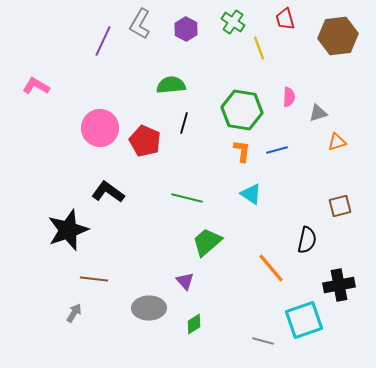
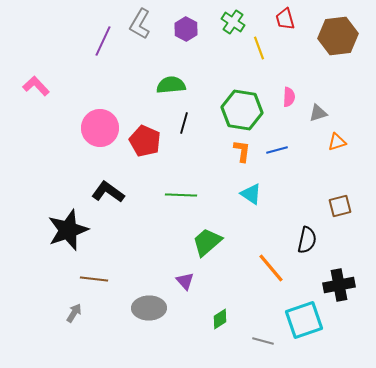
pink L-shape: rotated 16 degrees clockwise
green line: moved 6 px left, 3 px up; rotated 12 degrees counterclockwise
green diamond: moved 26 px right, 5 px up
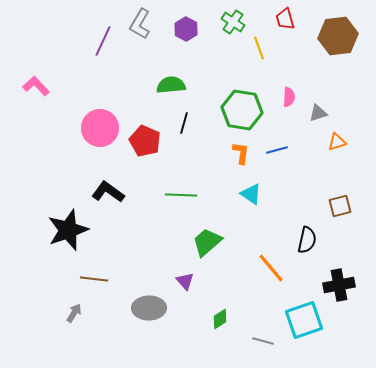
orange L-shape: moved 1 px left, 2 px down
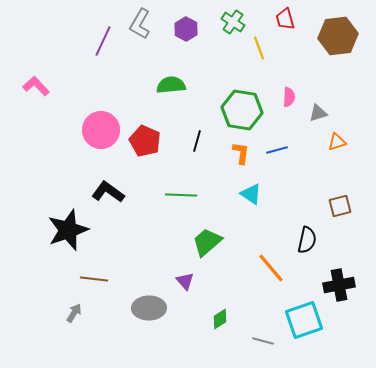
black line: moved 13 px right, 18 px down
pink circle: moved 1 px right, 2 px down
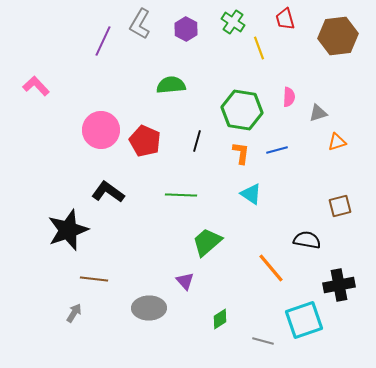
black semicircle: rotated 92 degrees counterclockwise
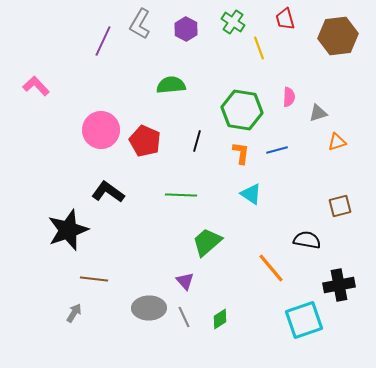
gray line: moved 79 px left, 24 px up; rotated 50 degrees clockwise
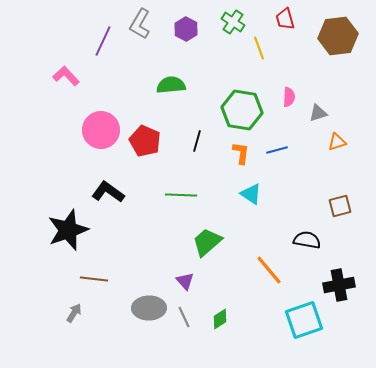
pink L-shape: moved 30 px right, 10 px up
orange line: moved 2 px left, 2 px down
